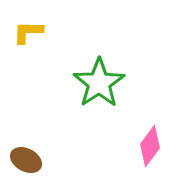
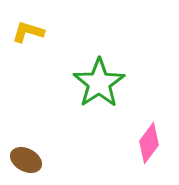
yellow L-shape: rotated 16 degrees clockwise
pink diamond: moved 1 px left, 3 px up
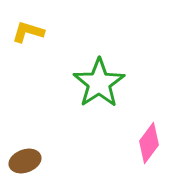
brown ellipse: moved 1 px left, 1 px down; rotated 48 degrees counterclockwise
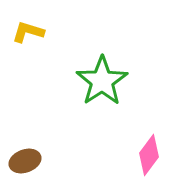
green star: moved 3 px right, 2 px up
pink diamond: moved 12 px down
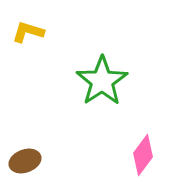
pink diamond: moved 6 px left
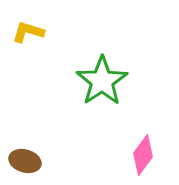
brown ellipse: rotated 36 degrees clockwise
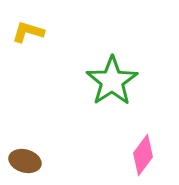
green star: moved 10 px right
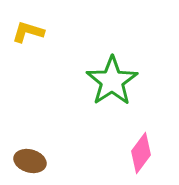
pink diamond: moved 2 px left, 2 px up
brown ellipse: moved 5 px right
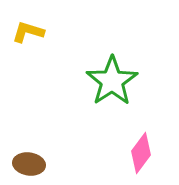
brown ellipse: moved 1 px left, 3 px down; rotated 8 degrees counterclockwise
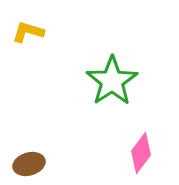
brown ellipse: rotated 24 degrees counterclockwise
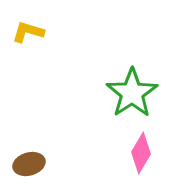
green star: moved 20 px right, 12 px down
pink diamond: rotated 6 degrees counterclockwise
